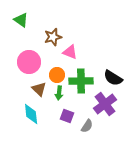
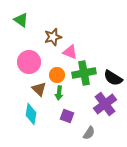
green cross: moved 3 px right, 8 px up; rotated 10 degrees counterclockwise
cyan diamond: rotated 15 degrees clockwise
gray semicircle: moved 2 px right, 7 px down
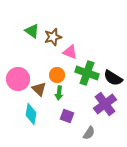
green triangle: moved 11 px right, 11 px down
pink circle: moved 11 px left, 17 px down
green cross: moved 3 px right; rotated 30 degrees clockwise
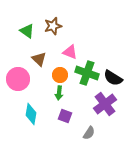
green triangle: moved 5 px left
brown star: moved 11 px up
orange circle: moved 3 px right
brown triangle: moved 30 px up
purple square: moved 2 px left
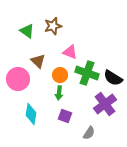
brown triangle: moved 1 px left, 2 px down
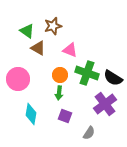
pink triangle: moved 2 px up
brown triangle: moved 13 px up; rotated 14 degrees counterclockwise
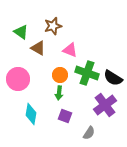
green triangle: moved 6 px left, 1 px down
purple cross: moved 1 px down
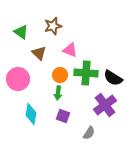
brown triangle: moved 1 px right, 5 px down; rotated 14 degrees clockwise
green cross: moved 1 px left; rotated 15 degrees counterclockwise
green arrow: moved 1 px left
purple square: moved 2 px left
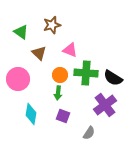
brown star: moved 1 px left, 1 px up
